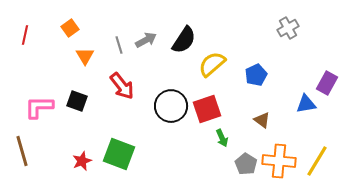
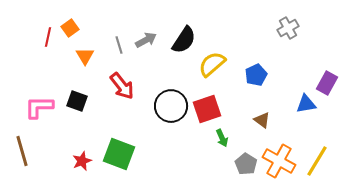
red line: moved 23 px right, 2 px down
orange cross: rotated 24 degrees clockwise
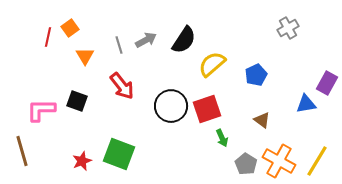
pink L-shape: moved 2 px right, 3 px down
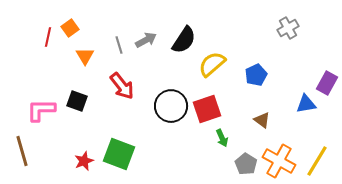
red star: moved 2 px right
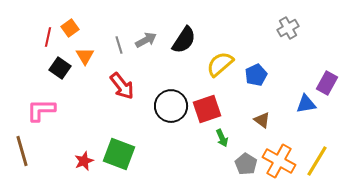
yellow semicircle: moved 8 px right
black square: moved 17 px left, 33 px up; rotated 15 degrees clockwise
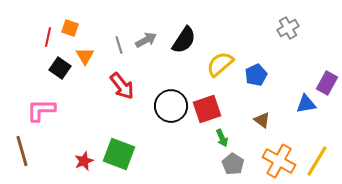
orange square: rotated 36 degrees counterclockwise
gray pentagon: moved 13 px left
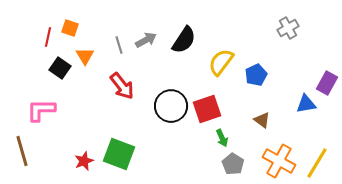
yellow semicircle: moved 1 px right, 2 px up; rotated 12 degrees counterclockwise
yellow line: moved 2 px down
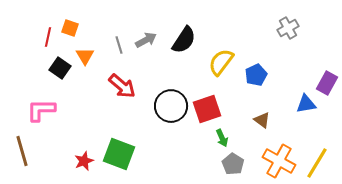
red arrow: rotated 12 degrees counterclockwise
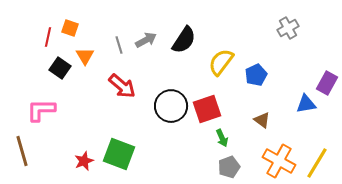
gray pentagon: moved 4 px left, 3 px down; rotated 20 degrees clockwise
